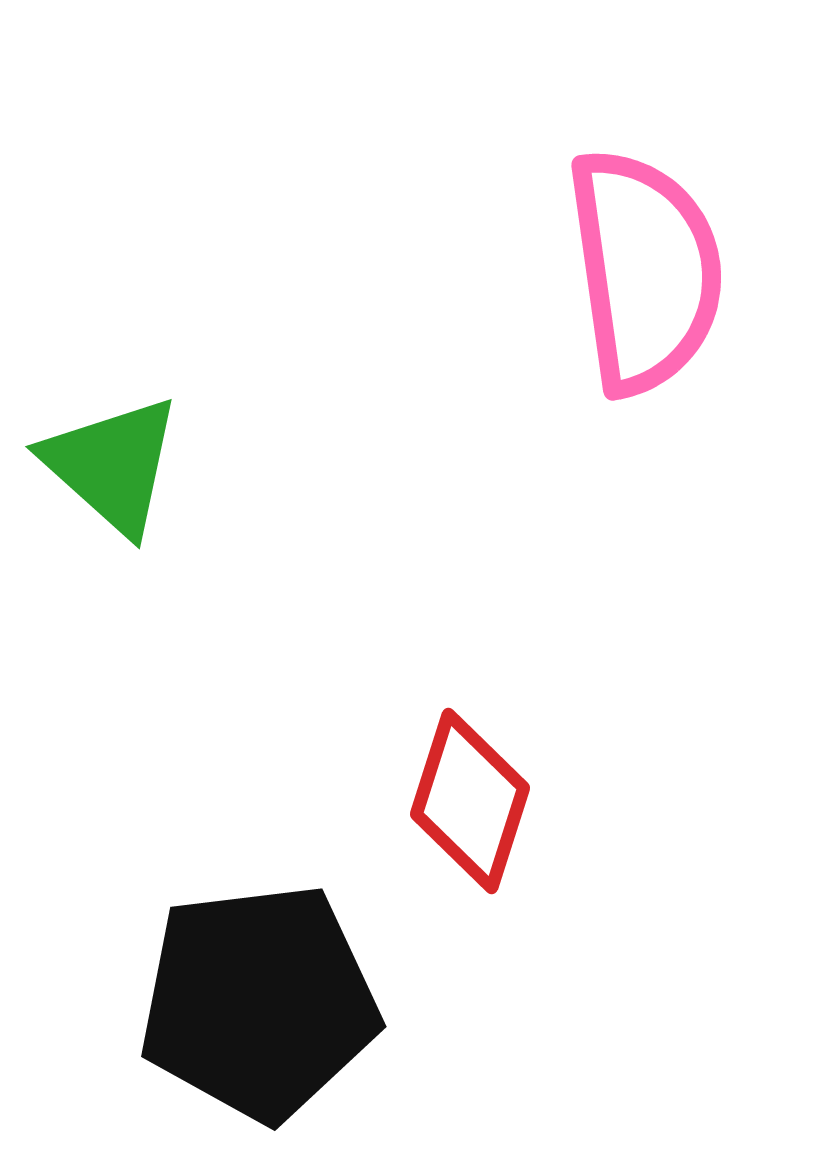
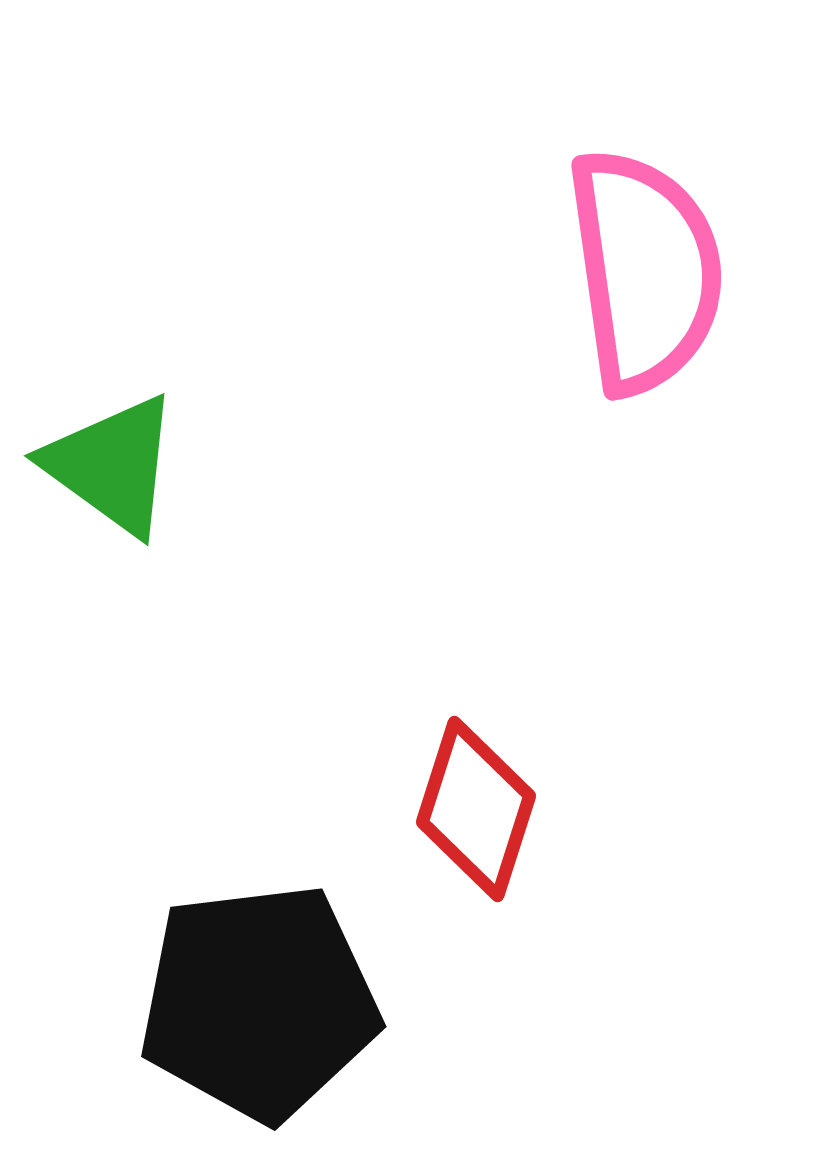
green triangle: rotated 6 degrees counterclockwise
red diamond: moved 6 px right, 8 px down
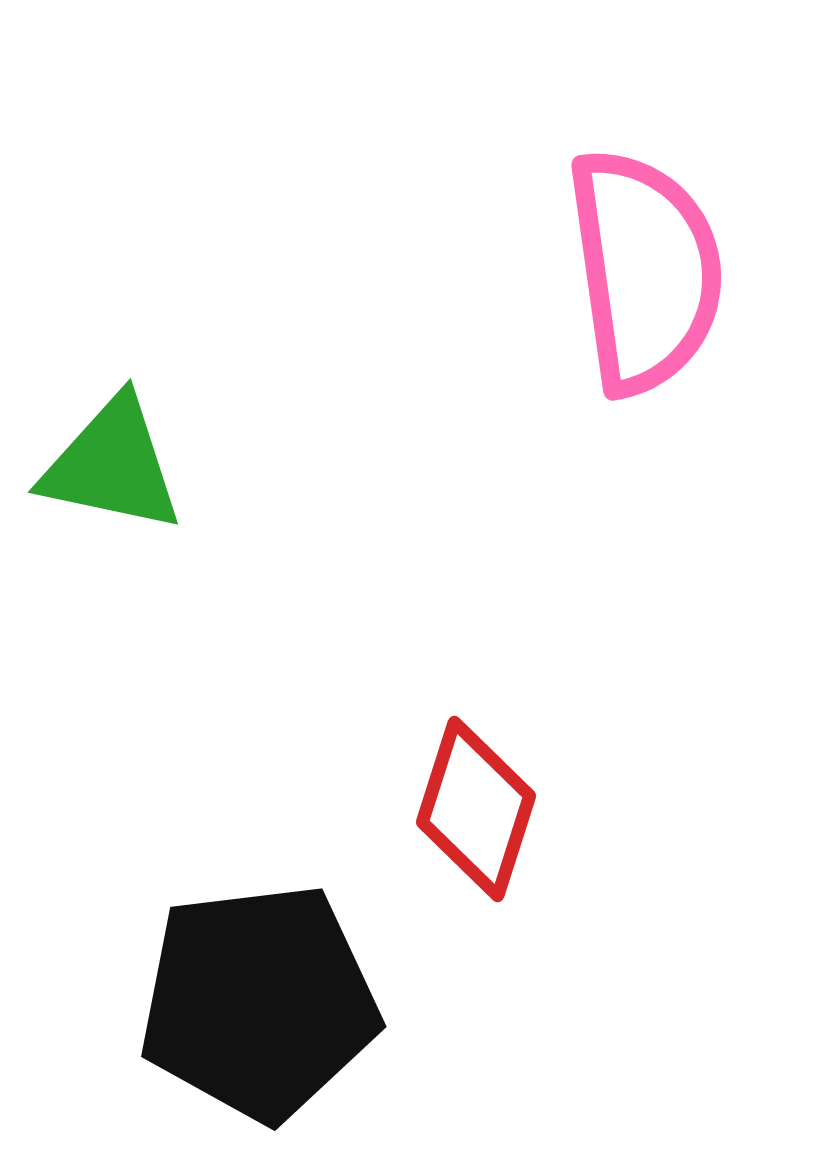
green triangle: rotated 24 degrees counterclockwise
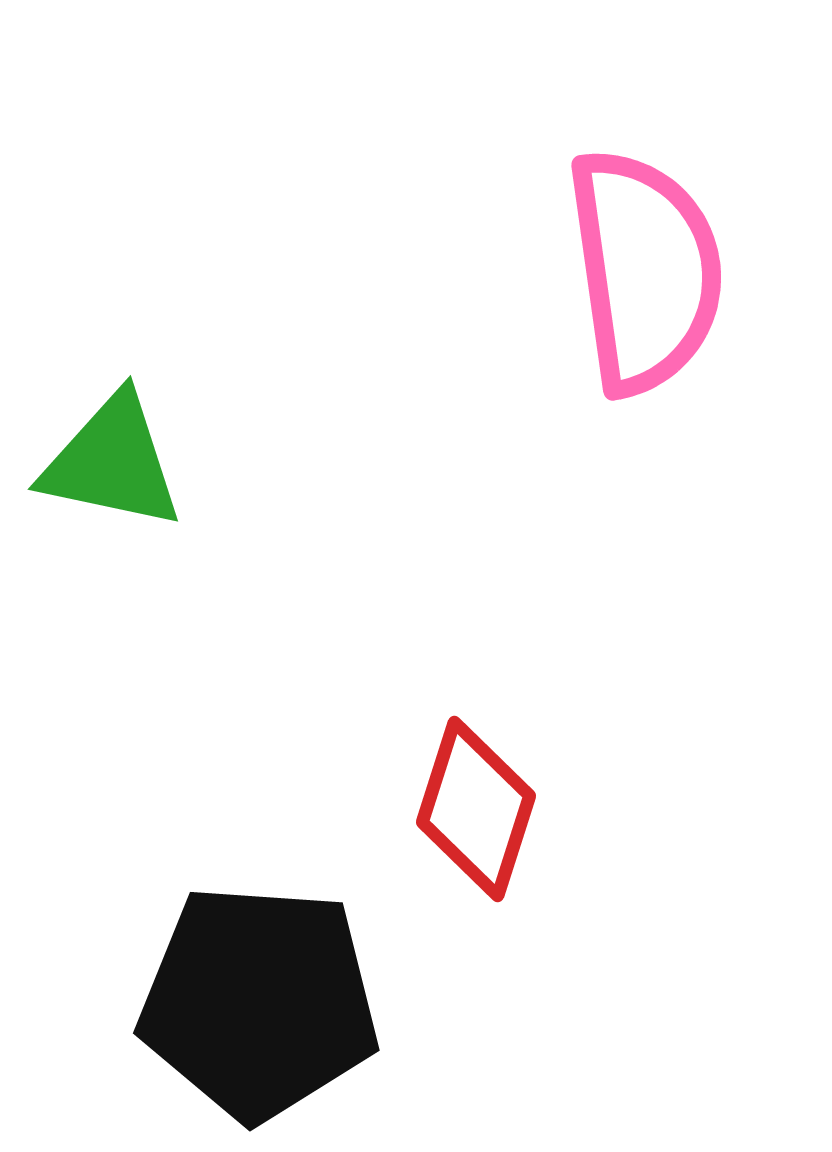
green triangle: moved 3 px up
black pentagon: rotated 11 degrees clockwise
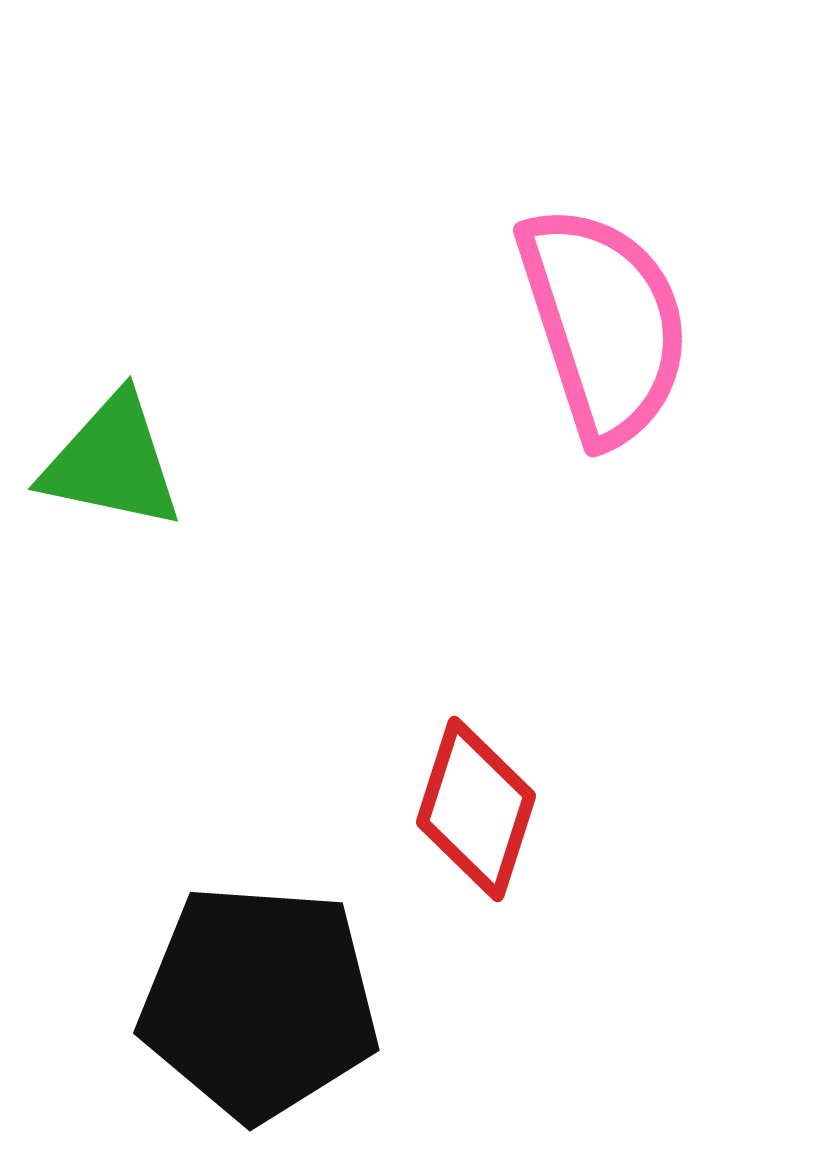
pink semicircle: moved 41 px left, 53 px down; rotated 10 degrees counterclockwise
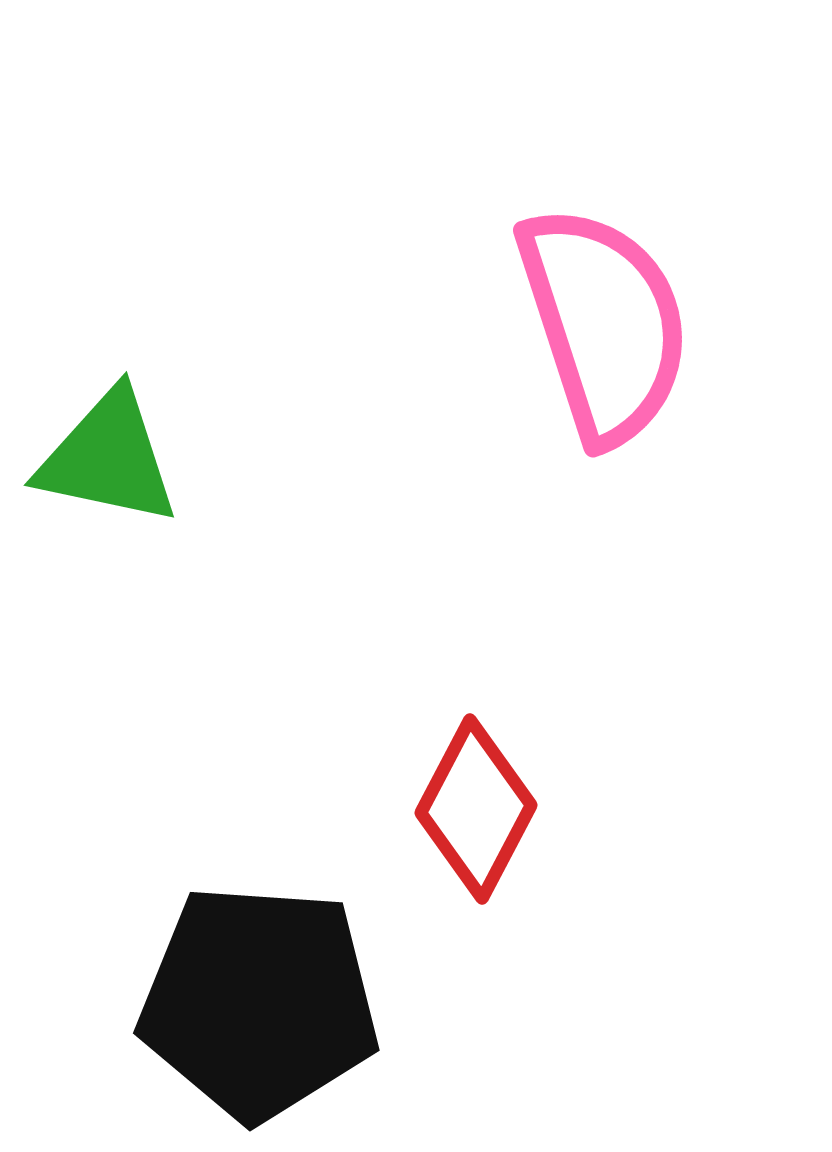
green triangle: moved 4 px left, 4 px up
red diamond: rotated 10 degrees clockwise
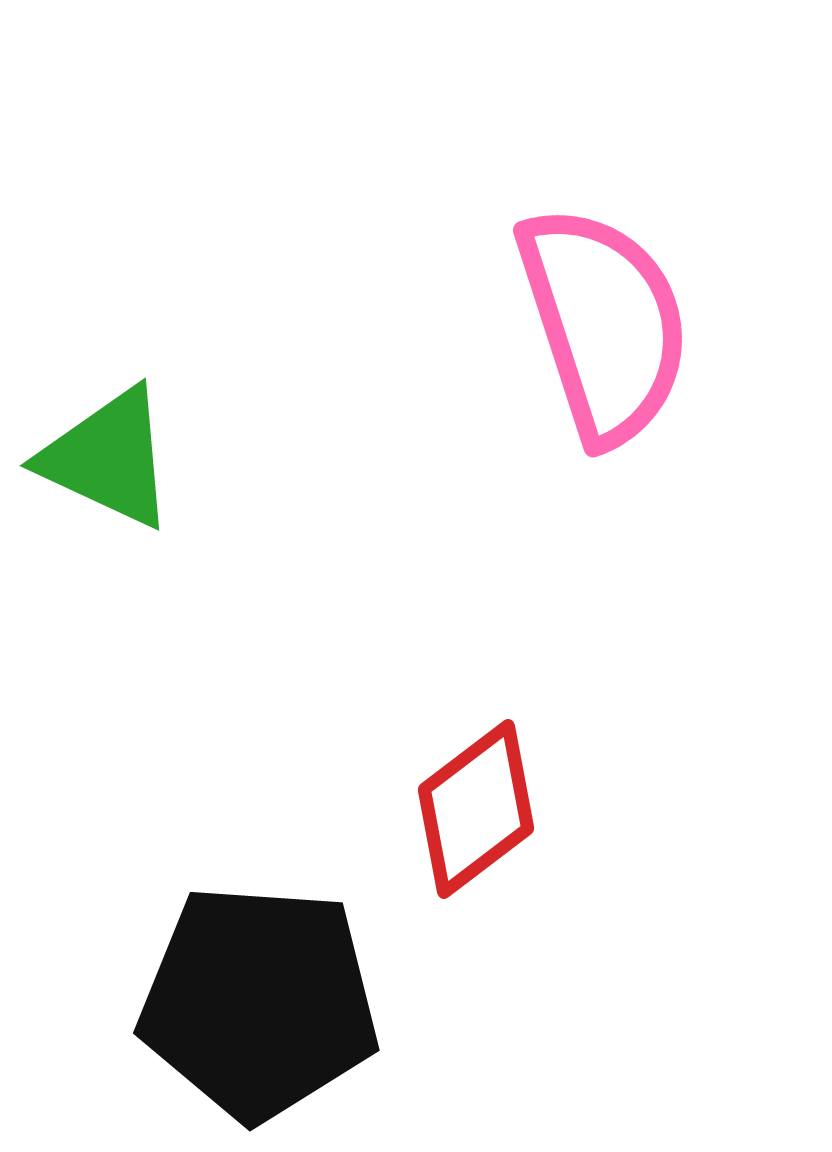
green triangle: rotated 13 degrees clockwise
red diamond: rotated 25 degrees clockwise
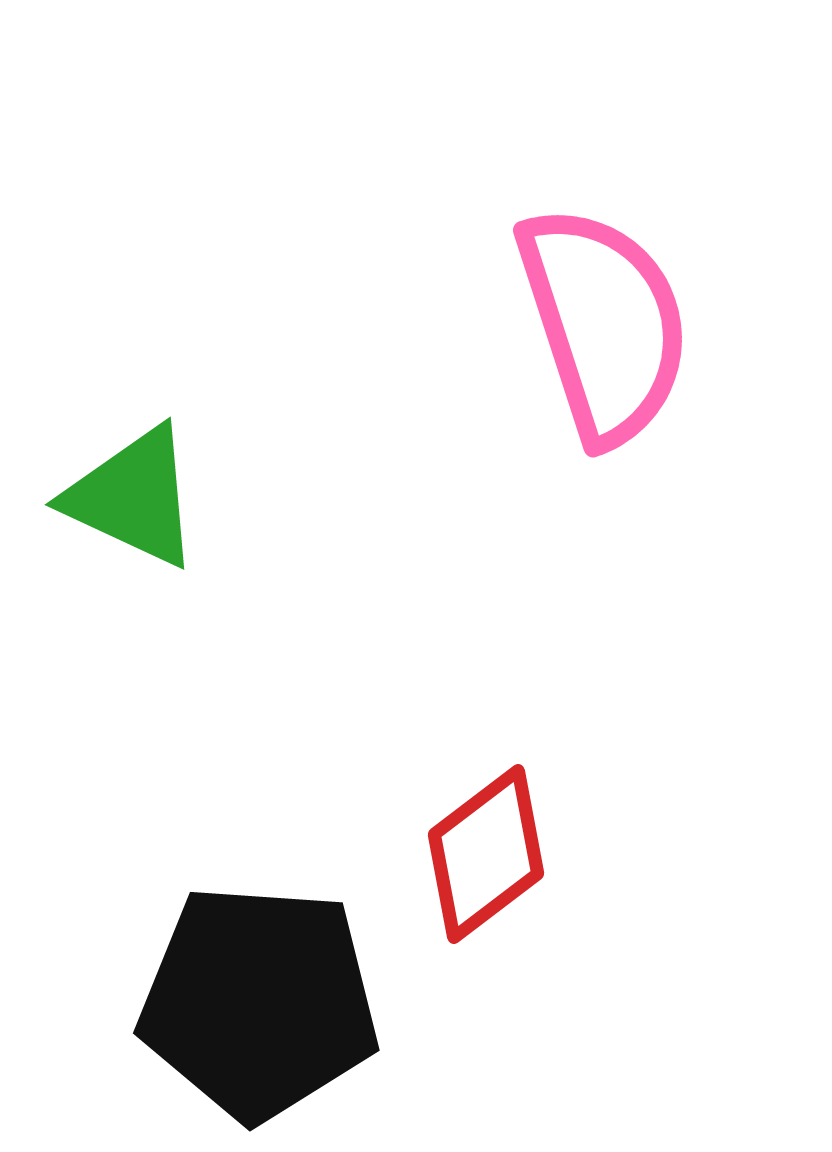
green triangle: moved 25 px right, 39 px down
red diamond: moved 10 px right, 45 px down
